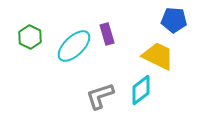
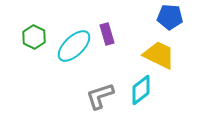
blue pentagon: moved 4 px left, 3 px up
green hexagon: moved 4 px right
yellow trapezoid: moved 1 px right, 1 px up
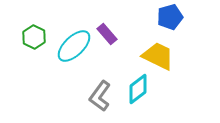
blue pentagon: rotated 20 degrees counterclockwise
purple rectangle: rotated 25 degrees counterclockwise
yellow trapezoid: moved 1 px left, 1 px down
cyan diamond: moved 3 px left, 1 px up
gray L-shape: rotated 36 degrees counterclockwise
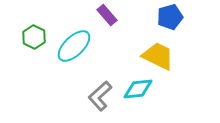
purple rectangle: moved 19 px up
cyan diamond: rotated 32 degrees clockwise
gray L-shape: rotated 12 degrees clockwise
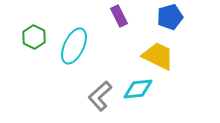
purple rectangle: moved 12 px right, 1 px down; rotated 15 degrees clockwise
cyan ellipse: rotated 21 degrees counterclockwise
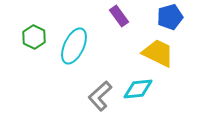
purple rectangle: rotated 10 degrees counterclockwise
yellow trapezoid: moved 3 px up
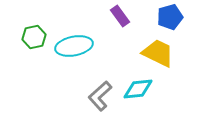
purple rectangle: moved 1 px right
green hexagon: rotated 20 degrees clockwise
cyan ellipse: rotated 54 degrees clockwise
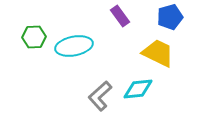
green hexagon: rotated 10 degrees clockwise
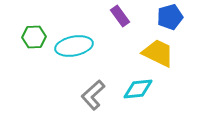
gray L-shape: moved 7 px left, 1 px up
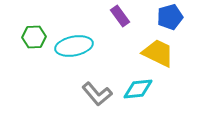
gray L-shape: moved 4 px right, 1 px up; rotated 88 degrees counterclockwise
